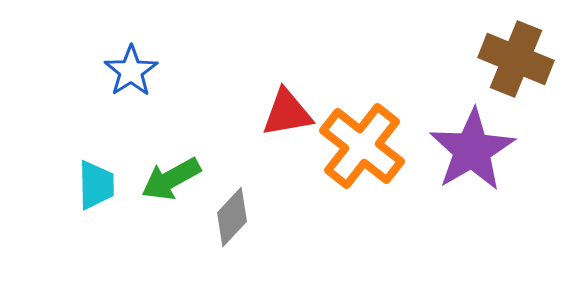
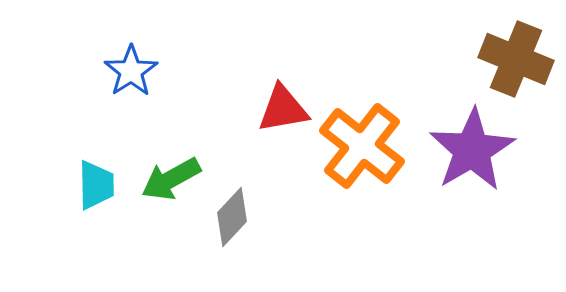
red triangle: moved 4 px left, 4 px up
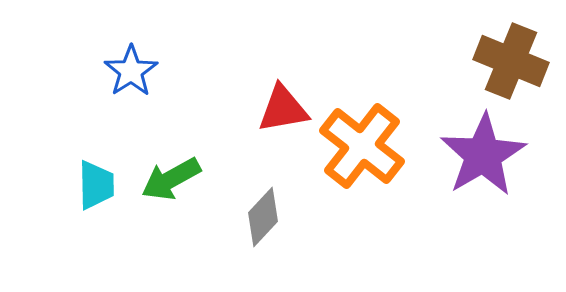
brown cross: moved 5 px left, 2 px down
purple star: moved 11 px right, 5 px down
gray diamond: moved 31 px right
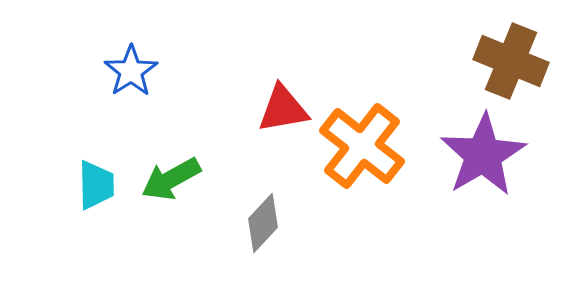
gray diamond: moved 6 px down
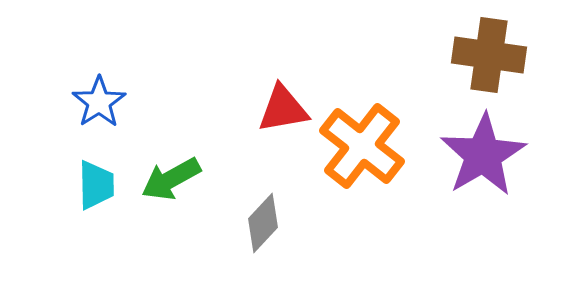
brown cross: moved 22 px left, 6 px up; rotated 14 degrees counterclockwise
blue star: moved 32 px left, 31 px down
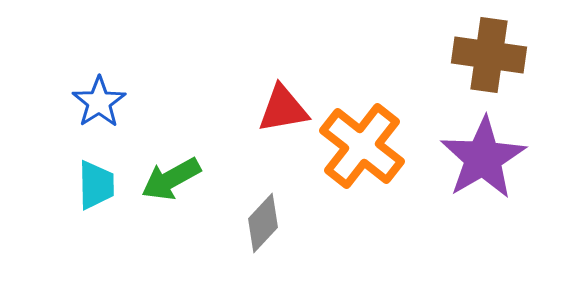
purple star: moved 3 px down
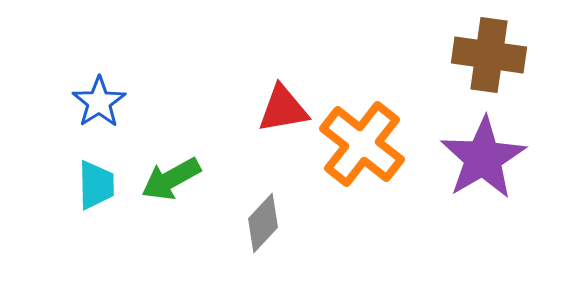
orange cross: moved 2 px up
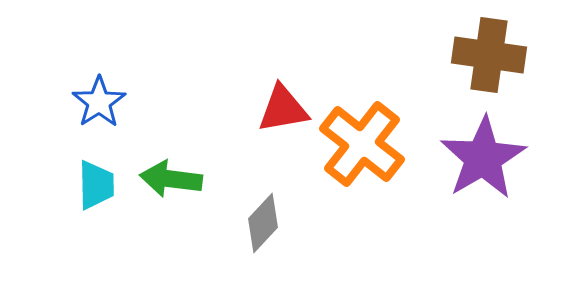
green arrow: rotated 36 degrees clockwise
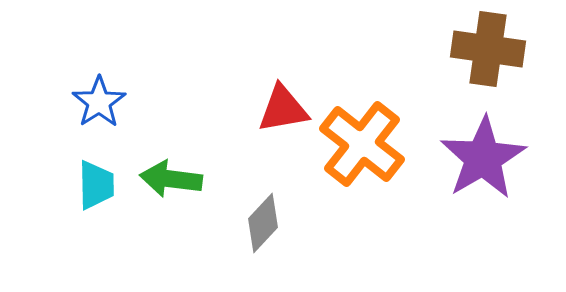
brown cross: moved 1 px left, 6 px up
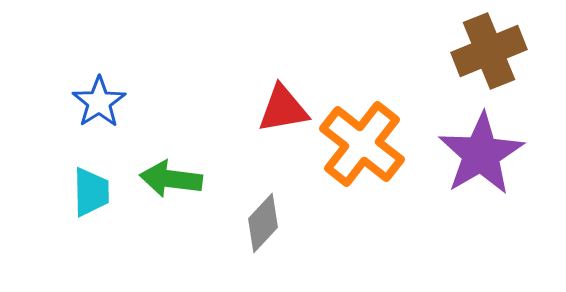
brown cross: moved 1 px right, 2 px down; rotated 30 degrees counterclockwise
purple star: moved 2 px left, 4 px up
cyan trapezoid: moved 5 px left, 7 px down
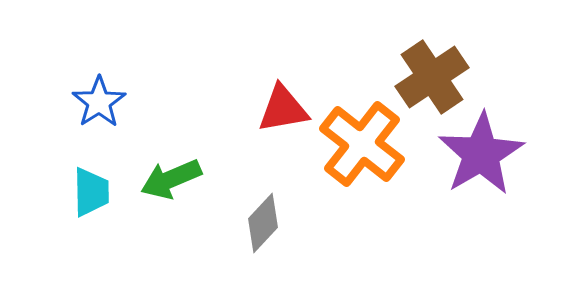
brown cross: moved 57 px left, 26 px down; rotated 12 degrees counterclockwise
green arrow: rotated 30 degrees counterclockwise
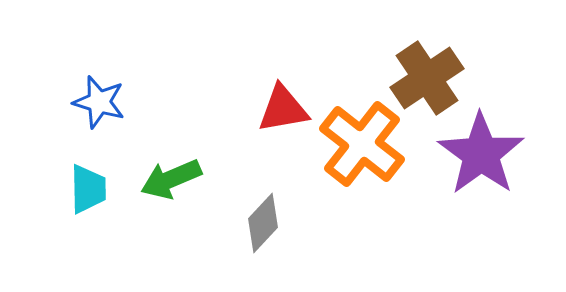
brown cross: moved 5 px left, 1 px down
blue star: rotated 22 degrees counterclockwise
purple star: rotated 6 degrees counterclockwise
cyan trapezoid: moved 3 px left, 3 px up
